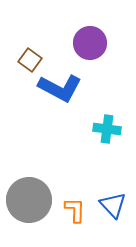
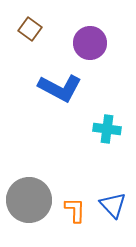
brown square: moved 31 px up
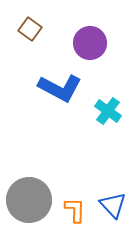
cyan cross: moved 1 px right, 18 px up; rotated 28 degrees clockwise
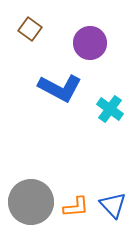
cyan cross: moved 2 px right, 2 px up
gray circle: moved 2 px right, 2 px down
orange L-shape: moved 1 px right, 3 px up; rotated 84 degrees clockwise
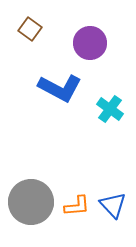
orange L-shape: moved 1 px right, 1 px up
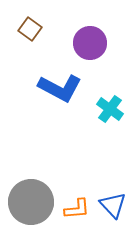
orange L-shape: moved 3 px down
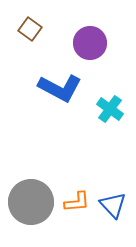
orange L-shape: moved 7 px up
